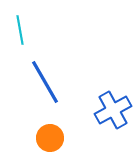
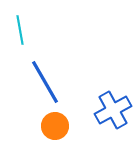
orange circle: moved 5 px right, 12 px up
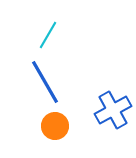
cyan line: moved 28 px right, 5 px down; rotated 40 degrees clockwise
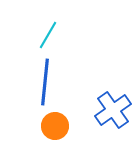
blue line: rotated 36 degrees clockwise
blue cross: rotated 6 degrees counterclockwise
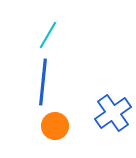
blue line: moved 2 px left
blue cross: moved 3 px down
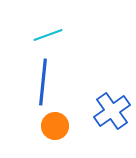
cyan line: rotated 40 degrees clockwise
blue cross: moved 1 px left, 2 px up
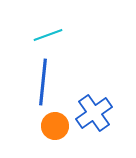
blue cross: moved 18 px left, 2 px down
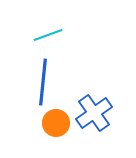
orange circle: moved 1 px right, 3 px up
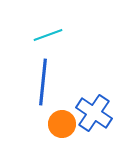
blue cross: rotated 21 degrees counterclockwise
orange circle: moved 6 px right, 1 px down
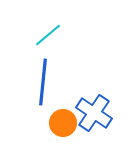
cyan line: rotated 20 degrees counterclockwise
orange circle: moved 1 px right, 1 px up
